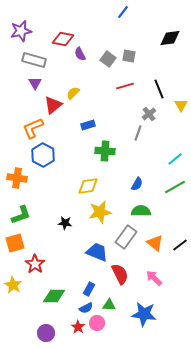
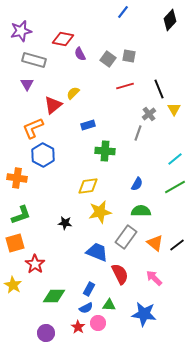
black diamond at (170, 38): moved 18 px up; rotated 40 degrees counterclockwise
purple triangle at (35, 83): moved 8 px left, 1 px down
yellow triangle at (181, 105): moved 7 px left, 4 px down
black line at (180, 245): moved 3 px left
pink circle at (97, 323): moved 1 px right
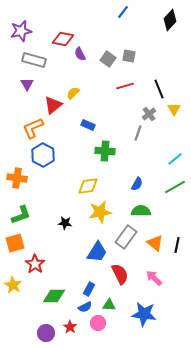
blue rectangle at (88, 125): rotated 40 degrees clockwise
black line at (177, 245): rotated 42 degrees counterclockwise
blue trapezoid at (97, 252): rotated 100 degrees clockwise
blue semicircle at (86, 308): moved 1 px left, 1 px up
red star at (78, 327): moved 8 px left
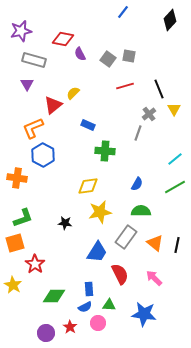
green L-shape at (21, 215): moved 2 px right, 3 px down
blue rectangle at (89, 289): rotated 32 degrees counterclockwise
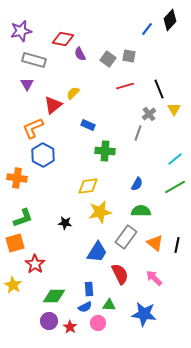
blue line at (123, 12): moved 24 px right, 17 px down
purple circle at (46, 333): moved 3 px right, 12 px up
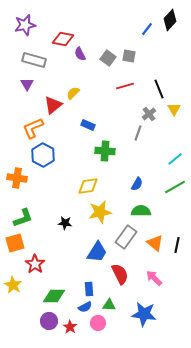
purple star at (21, 31): moved 4 px right, 6 px up
gray square at (108, 59): moved 1 px up
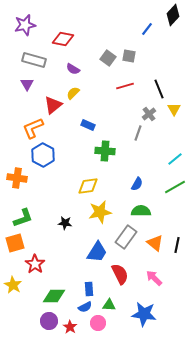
black diamond at (170, 20): moved 3 px right, 5 px up
purple semicircle at (80, 54): moved 7 px left, 15 px down; rotated 32 degrees counterclockwise
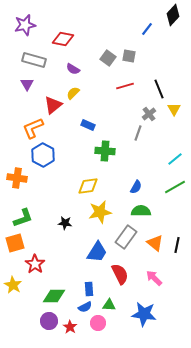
blue semicircle at (137, 184): moved 1 px left, 3 px down
